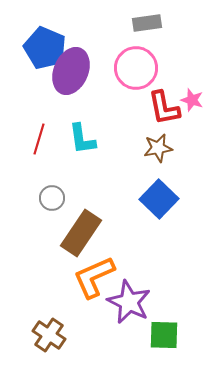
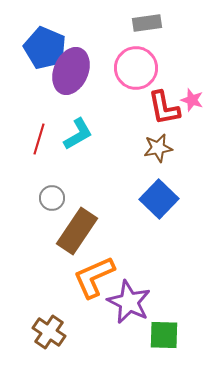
cyan L-shape: moved 4 px left, 5 px up; rotated 112 degrees counterclockwise
brown rectangle: moved 4 px left, 2 px up
brown cross: moved 3 px up
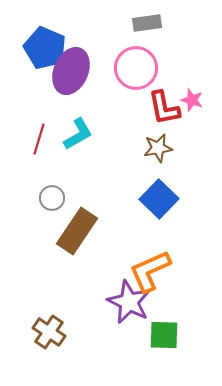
orange L-shape: moved 56 px right, 6 px up
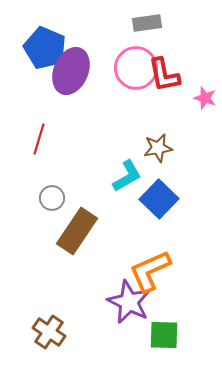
pink star: moved 13 px right, 2 px up
red L-shape: moved 33 px up
cyan L-shape: moved 49 px right, 42 px down
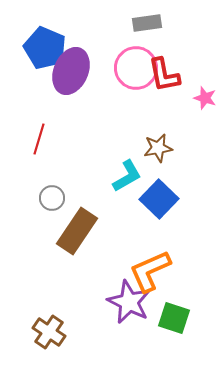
green square: moved 10 px right, 17 px up; rotated 16 degrees clockwise
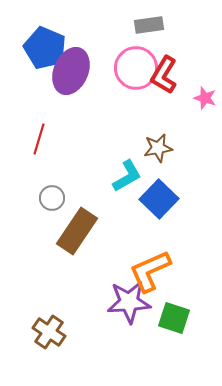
gray rectangle: moved 2 px right, 2 px down
red L-shape: rotated 42 degrees clockwise
purple star: rotated 30 degrees counterclockwise
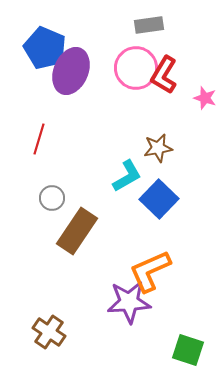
green square: moved 14 px right, 32 px down
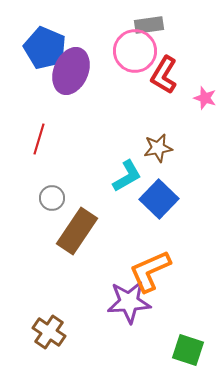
pink circle: moved 1 px left, 17 px up
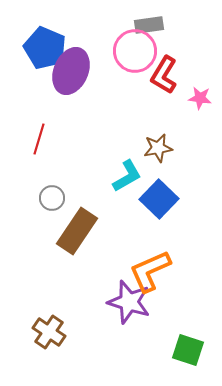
pink star: moved 5 px left; rotated 10 degrees counterclockwise
purple star: rotated 21 degrees clockwise
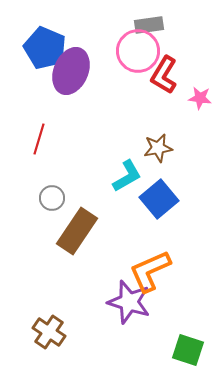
pink circle: moved 3 px right
blue square: rotated 6 degrees clockwise
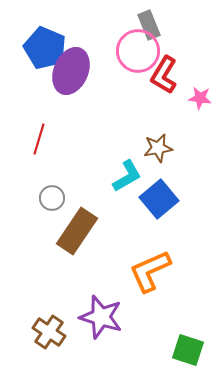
gray rectangle: rotated 76 degrees clockwise
purple star: moved 28 px left, 15 px down
